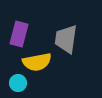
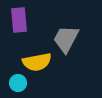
purple rectangle: moved 14 px up; rotated 20 degrees counterclockwise
gray trapezoid: rotated 20 degrees clockwise
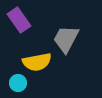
purple rectangle: rotated 30 degrees counterclockwise
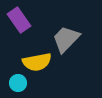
gray trapezoid: rotated 16 degrees clockwise
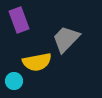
purple rectangle: rotated 15 degrees clockwise
cyan circle: moved 4 px left, 2 px up
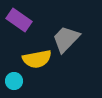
purple rectangle: rotated 35 degrees counterclockwise
yellow semicircle: moved 3 px up
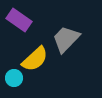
yellow semicircle: moved 2 px left; rotated 32 degrees counterclockwise
cyan circle: moved 3 px up
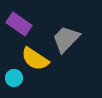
purple rectangle: moved 4 px down
yellow semicircle: rotated 76 degrees clockwise
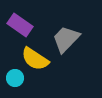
purple rectangle: moved 1 px right, 1 px down
cyan circle: moved 1 px right
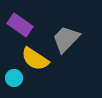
cyan circle: moved 1 px left
